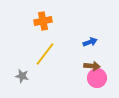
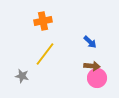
blue arrow: rotated 64 degrees clockwise
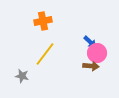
brown arrow: moved 1 px left
pink circle: moved 25 px up
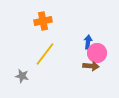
blue arrow: moved 2 px left; rotated 128 degrees counterclockwise
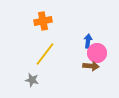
blue arrow: moved 1 px up
gray star: moved 10 px right, 4 px down
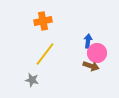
brown arrow: rotated 14 degrees clockwise
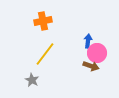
gray star: rotated 16 degrees clockwise
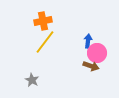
yellow line: moved 12 px up
